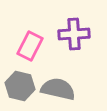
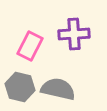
gray hexagon: moved 1 px down
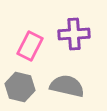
gray semicircle: moved 9 px right, 3 px up
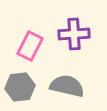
gray hexagon: rotated 20 degrees counterclockwise
